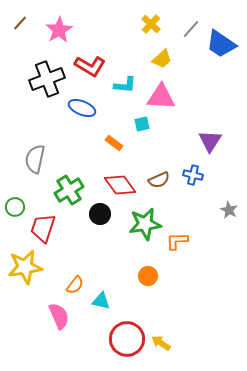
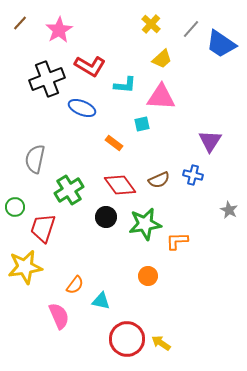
black circle: moved 6 px right, 3 px down
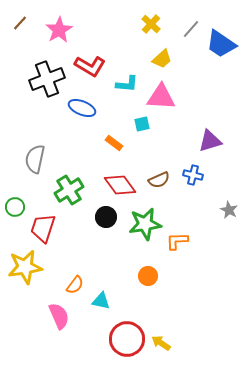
cyan L-shape: moved 2 px right, 1 px up
purple triangle: rotated 40 degrees clockwise
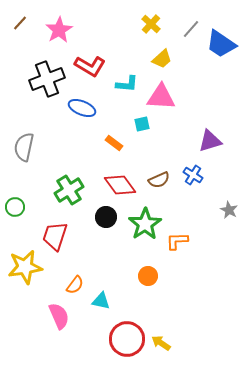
gray semicircle: moved 11 px left, 12 px up
blue cross: rotated 18 degrees clockwise
green star: rotated 24 degrees counterclockwise
red trapezoid: moved 12 px right, 8 px down
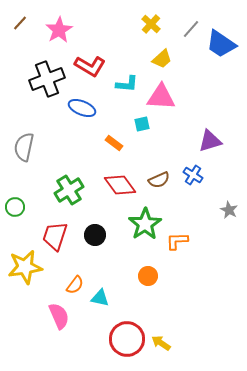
black circle: moved 11 px left, 18 px down
cyan triangle: moved 1 px left, 3 px up
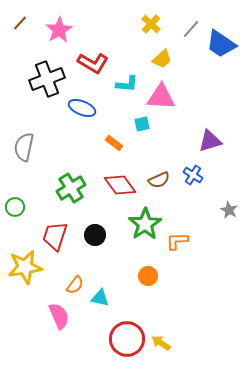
red L-shape: moved 3 px right, 3 px up
green cross: moved 2 px right, 2 px up
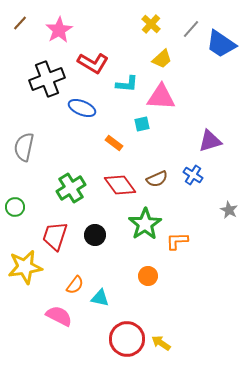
brown semicircle: moved 2 px left, 1 px up
pink semicircle: rotated 40 degrees counterclockwise
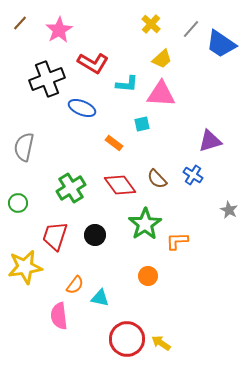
pink triangle: moved 3 px up
brown semicircle: rotated 70 degrees clockwise
green circle: moved 3 px right, 4 px up
pink semicircle: rotated 124 degrees counterclockwise
